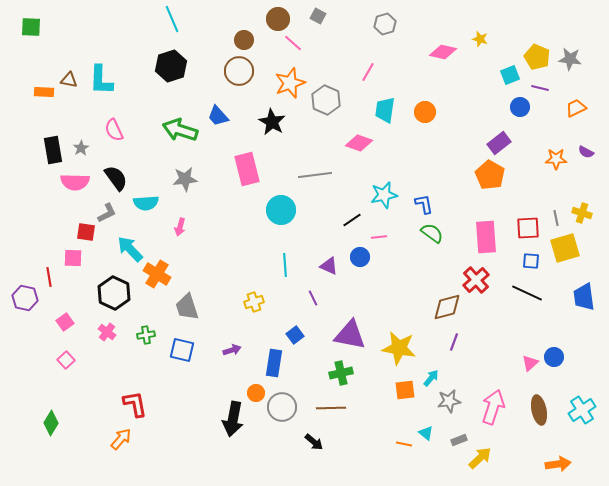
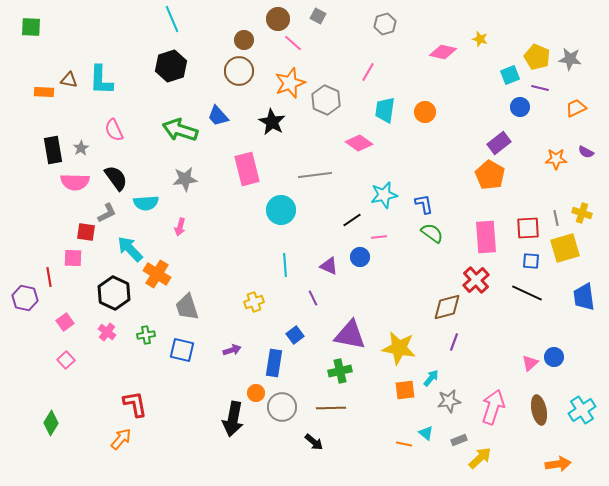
pink diamond at (359, 143): rotated 16 degrees clockwise
green cross at (341, 373): moved 1 px left, 2 px up
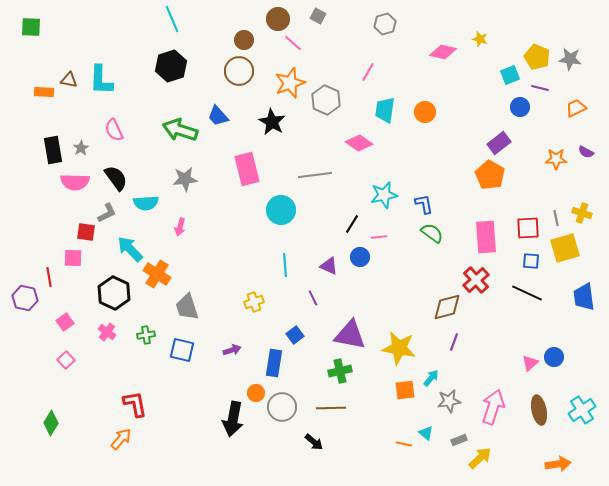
black line at (352, 220): moved 4 px down; rotated 24 degrees counterclockwise
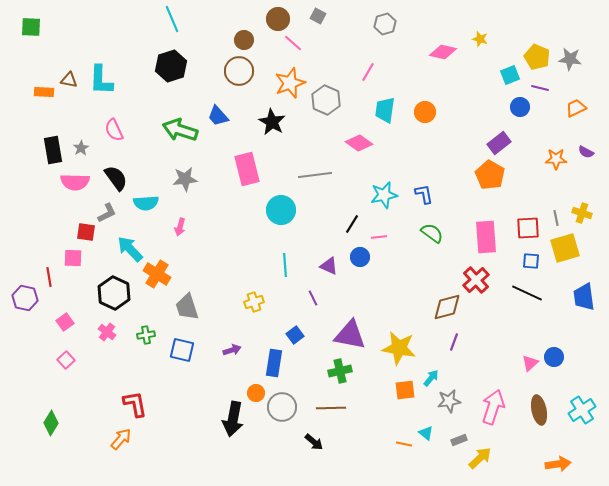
blue L-shape at (424, 204): moved 10 px up
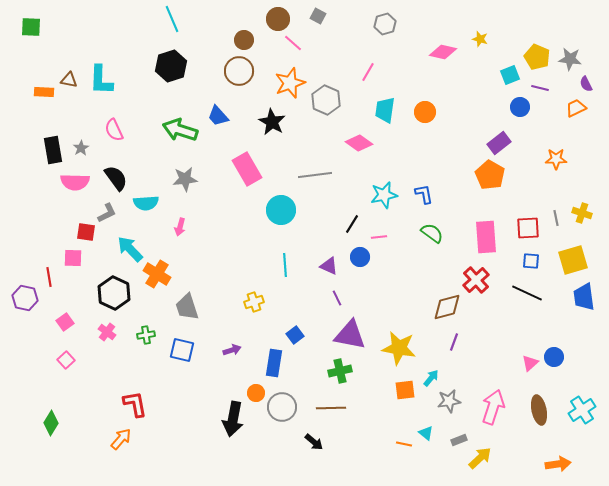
purple semicircle at (586, 152): moved 68 px up; rotated 35 degrees clockwise
pink rectangle at (247, 169): rotated 16 degrees counterclockwise
yellow square at (565, 248): moved 8 px right, 12 px down
purple line at (313, 298): moved 24 px right
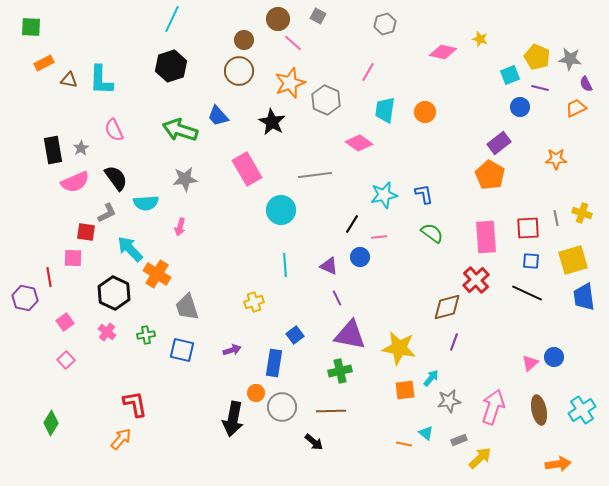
cyan line at (172, 19): rotated 48 degrees clockwise
orange rectangle at (44, 92): moved 29 px up; rotated 30 degrees counterclockwise
pink semicircle at (75, 182): rotated 24 degrees counterclockwise
brown line at (331, 408): moved 3 px down
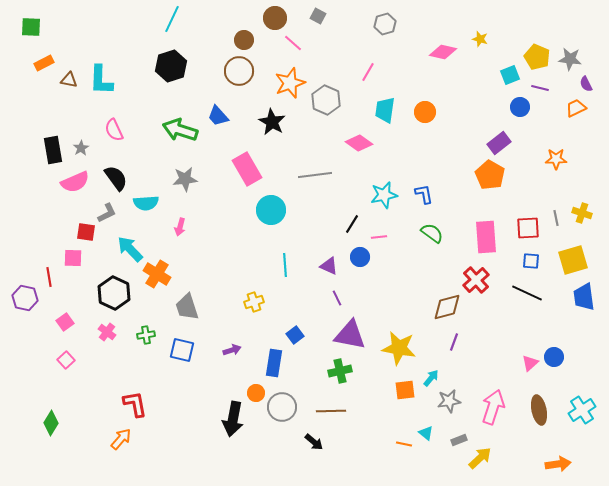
brown circle at (278, 19): moved 3 px left, 1 px up
cyan circle at (281, 210): moved 10 px left
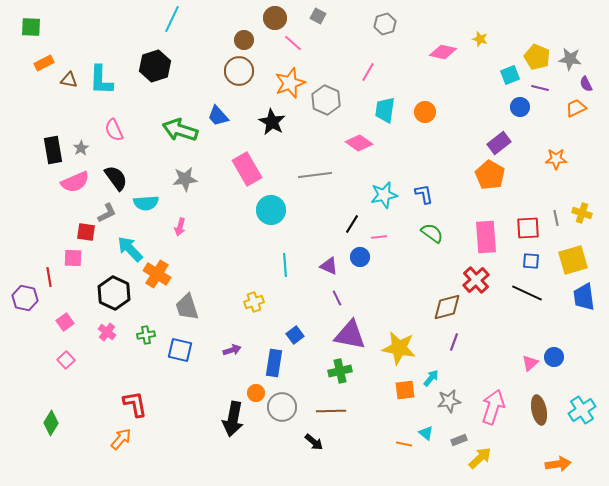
black hexagon at (171, 66): moved 16 px left
blue square at (182, 350): moved 2 px left
